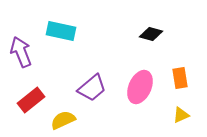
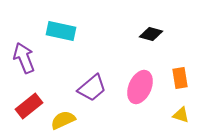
purple arrow: moved 3 px right, 6 px down
red rectangle: moved 2 px left, 6 px down
yellow triangle: rotated 42 degrees clockwise
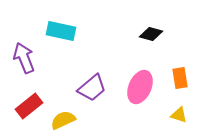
yellow triangle: moved 2 px left
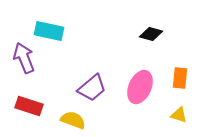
cyan rectangle: moved 12 px left
orange rectangle: rotated 15 degrees clockwise
red rectangle: rotated 56 degrees clockwise
yellow semicircle: moved 10 px right; rotated 45 degrees clockwise
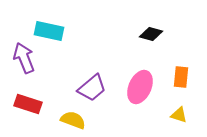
orange rectangle: moved 1 px right, 1 px up
red rectangle: moved 1 px left, 2 px up
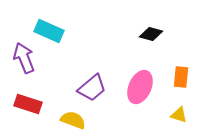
cyan rectangle: rotated 12 degrees clockwise
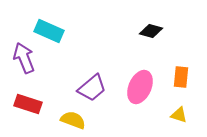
black diamond: moved 3 px up
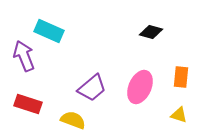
black diamond: moved 1 px down
purple arrow: moved 2 px up
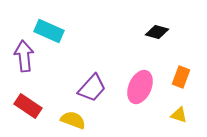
black diamond: moved 6 px right
purple arrow: rotated 16 degrees clockwise
orange rectangle: rotated 15 degrees clockwise
purple trapezoid: rotated 8 degrees counterclockwise
red rectangle: moved 2 px down; rotated 16 degrees clockwise
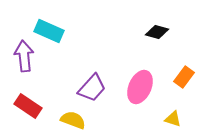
orange rectangle: moved 3 px right; rotated 15 degrees clockwise
yellow triangle: moved 6 px left, 4 px down
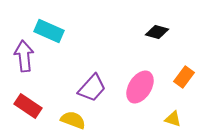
pink ellipse: rotated 8 degrees clockwise
